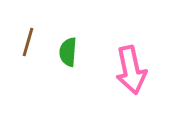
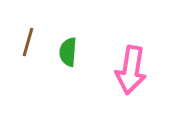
pink arrow: rotated 21 degrees clockwise
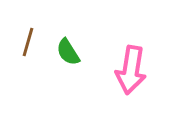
green semicircle: rotated 36 degrees counterclockwise
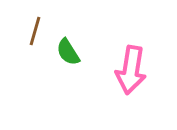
brown line: moved 7 px right, 11 px up
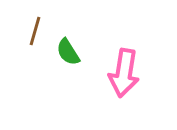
pink arrow: moved 7 px left, 3 px down
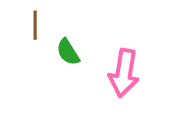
brown line: moved 6 px up; rotated 16 degrees counterclockwise
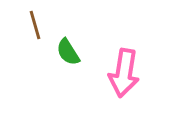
brown line: rotated 16 degrees counterclockwise
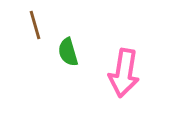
green semicircle: rotated 16 degrees clockwise
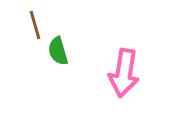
green semicircle: moved 10 px left, 1 px up
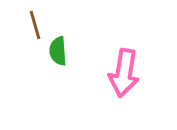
green semicircle: rotated 12 degrees clockwise
